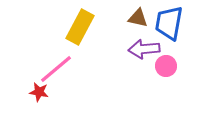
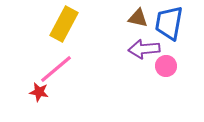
yellow rectangle: moved 16 px left, 3 px up
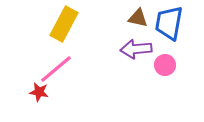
purple arrow: moved 8 px left
pink circle: moved 1 px left, 1 px up
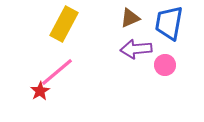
brown triangle: moved 8 px left; rotated 35 degrees counterclockwise
pink line: moved 1 px right, 3 px down
red star: moved 1 px right, 1 px up; rotated 30 degrees clockwise
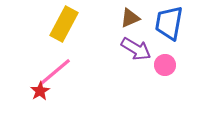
purple arrow: rotated 144 degrees counterclockwise
pink line: moved 2 px left
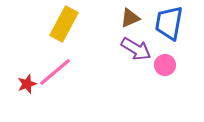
red star: moved 13 px left, 7 px up; rotated 12 degrees clockwise
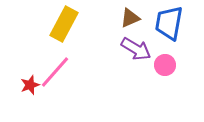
pink line: rotated 9 degrees counterclockwise
red star: moved 3 px right, 1 px down
